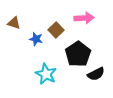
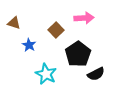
blue star: moved 7 px left, 6 px down; rotated 16 degrees clockwise
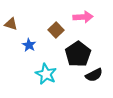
pink arrow: moved 1 px left, 1 px up
brown triangle: moved 3 px left, 1 px down
black semicircle: moved 2 px left, 1 px down
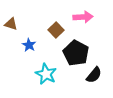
black pentagon: moved 2 px left, 1 px up; rotated 10 degrees counterclockwise
black semicircle: rotated 24 degrees counterclockwise
